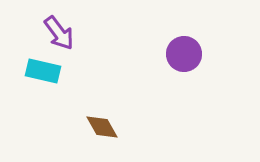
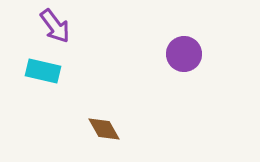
purple arrow: moved 4 px left, 7 px up
brown diamond: moved 2 px right, 2 px down
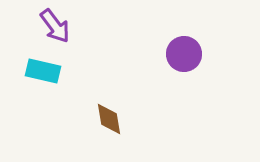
brown diamond: moved 5 px right, 10 px up; rotated 20 degrees clockwise
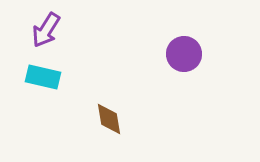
purple arrow: moved 9 px left, 4 px down; rotated 69 degrees clockwise
cyan rectangle: moved 6 px down
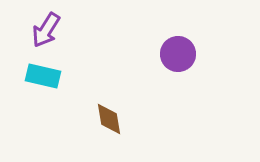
purple circle: moved 6 px left
cyan rectangle: moved 1 px up
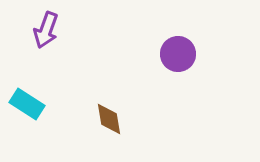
purple arrow: rotated 12 degrees counterclockwise
cyan rectangle: moved 16 px left, 28 px down; rotated 20 degrees clockwise
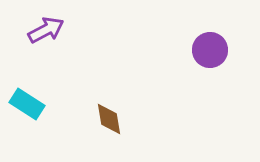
purple arrow: rotated 138 degrees counterclockwise
purple circle: moved 32 px right, 4 px up
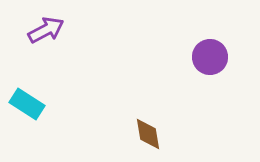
purple circle: moved 7 px down
brown diamond: moved 39 px right, 15 px down
